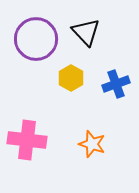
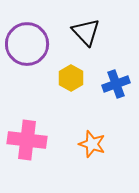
purple circle: moved 9 px left, 5 px down
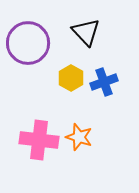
purple circle: moved 1 px right, 1 px up
blue cross: moved 12 px left, 2 px up
pink cross: moved 12 px right
orange star: moved 13 px left, 7 px up
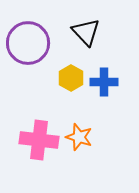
blue cross: rotated 20 degrees clockwise
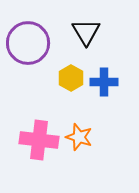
black triangle: rotated 12 degrees clockwise
